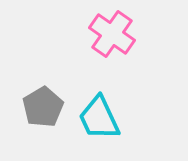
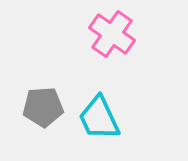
gray pentagon: rotated 27 degrees clockwise
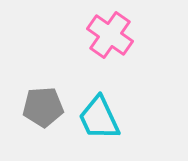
pink cross: moved 2 px left, 1 px down
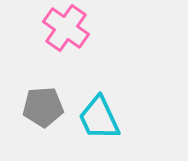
pink cross: moved 44 px left, 7 px up
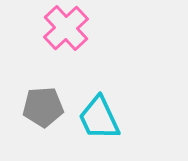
pink cross: rotated 12 degrees clockwise
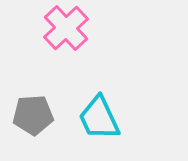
gray pentagon: moved 10 px left, 8 px down
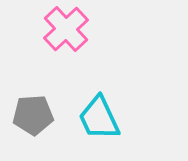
pink cross: moved 1 px down
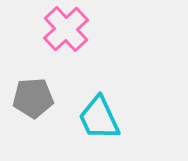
gray pentagon: moved 17 px up
